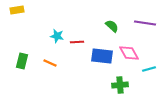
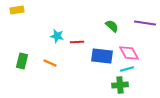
cyan line: moved 22 px left
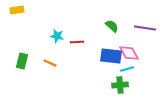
purple line: moved 5 px down
blue rectangle: moved 9 px right
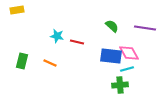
red line: rotated 16 degrees clockwise
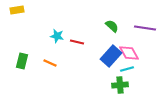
blue rectangle: rotated 55 degrees counterclockwise
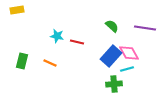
green cross: moved 6 px left, 1 px up
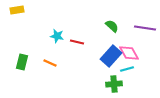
green rectangle: moved 1 px down
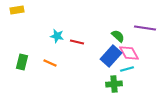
green semicircle: moved 6 px right, 10 px down
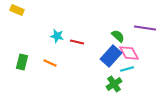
yellow rectangle: rotated 32 degrees clockwise
green cross: rotated 28 degrees counterclockwise
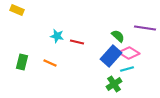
pink diamond: rotated 30 degrees counterclockwise
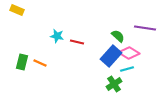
orange line: moved 10 px left
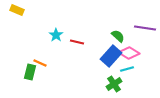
cyan star: moved 1 px left, 1 px up; rotated 24 degrees clockwise
green rectangle: moved 8 px right, 10 px down
